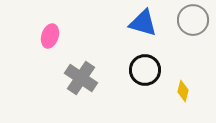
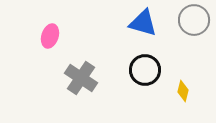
gray circle: moved 1 px right
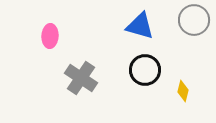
blue triangle: moved 3 px left, 3 px down
pink ellipse: rotated 15 degrees counterclockwise
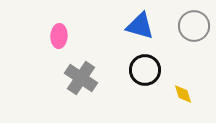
gray circle: moved 6 px down
pink ellipse: moved 9 px right
yellow diamond: moved 3 px down; rotated 30 degrees counterclockwise
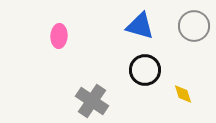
gray cross: moved 11 px right, 23 px down
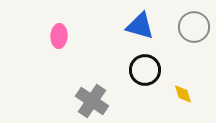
gray circle: moved 1 px down
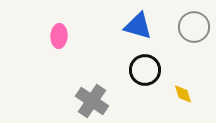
blue triangle: moved 2 px left
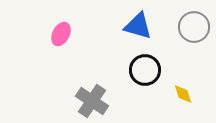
pink ellipse: moved 2 px right, 2 px up; rotated 25 degrees clockwise
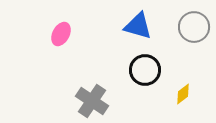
yellow diamond: rotated 70 degrees clockwise
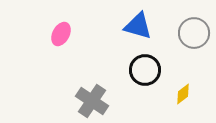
gray circle: moved 6 px down
